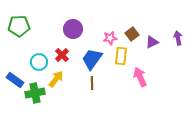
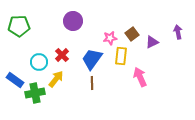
purple circle: moved 8 px up
purple arrow: moved 6 px up
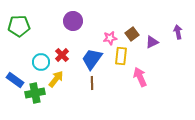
cyan circle: moved 2 px right
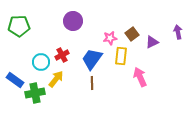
red cross: rotated 16 degrees clockwise
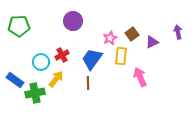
pink star: rotated 16 degrees counterclockwise
brown line: moved 4 px left
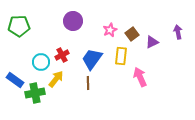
pink star: moved 8 px up
